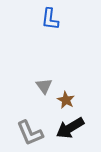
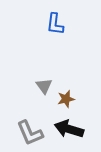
blue L-shape: moved 5 px right, 5 px down
brown star: moved 1 px up; rotated 30 degrees clockwise
black arrow: moved 1 px left, 1 px down; rotated 48 degrees clockwise
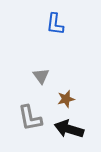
gray triangle: moved 3 px left, 10 px up
gray L-shape: moved 15 px up; rotated 12 degrees clockwise
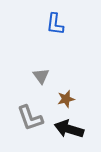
gray L-shape: rotated 8 degrees counterclockwise
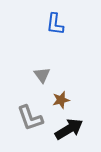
gray triangle: moved 1 px right, 1 px up
brown star: moved 5 px left, 1 px down
black arrow: rotated 132 degrees clockwise
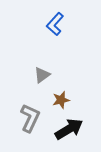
blue L-shape: rotated 35 degrees clockwise
gray triangle: rotated 30 degrees clockwise
gray L-shape: rotated 136 degrees counterclockwise
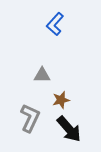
gray triangle: rotated 36 degrees clockwise
black arrow: rotated 80 degrees clockwise
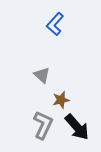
gray triangle: rotated 42 degrees clockwise
gray L-shape: moved 13 px right, 7 px down
black arrow: moved 8 px right, 2 px up
